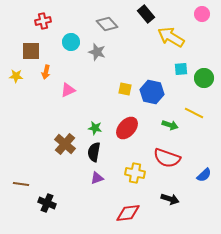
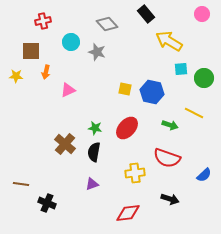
yellow arrow: moved 2 px left, 4 px down
yellow cross: rotated 18 degrees counterclockwise
purple triangle: moved 5 px left, 6 px down
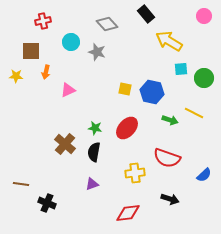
pink circle: moved 2 px right, 2 px down
green arrow: moved 5 px up
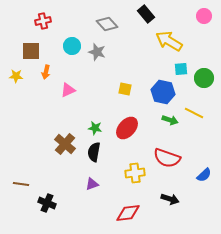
cyan circle: moved 1 px right, 4 px down
blue hexagon: moved 11 px right
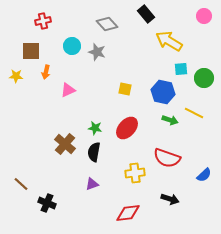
brown line: rotated 35 degrees clockwise
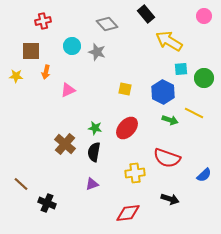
blue hexagon: rotated 15 degrees clockwise
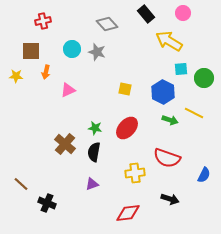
pink circle: moved 21 px left, 3 px up
cyan circle: moved 3 px down
blue semicircle: rotated 21 degrees counterclockwise
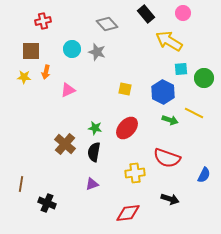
yellow star: moved 8 px right, 1 px down
brown line: rotated 56 degrees clockwise
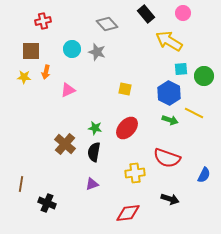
green circle: moved 2 px up
blue hexagon: moved 6 px right, 1 px down
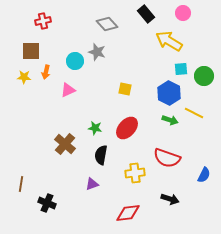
cyan circle: moved 3 px right, 12 px down
black semicircle: moved 7 px right, 3 px down
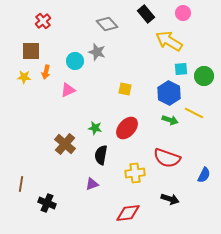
red cross: rotated 28 degrees counterclockwise
